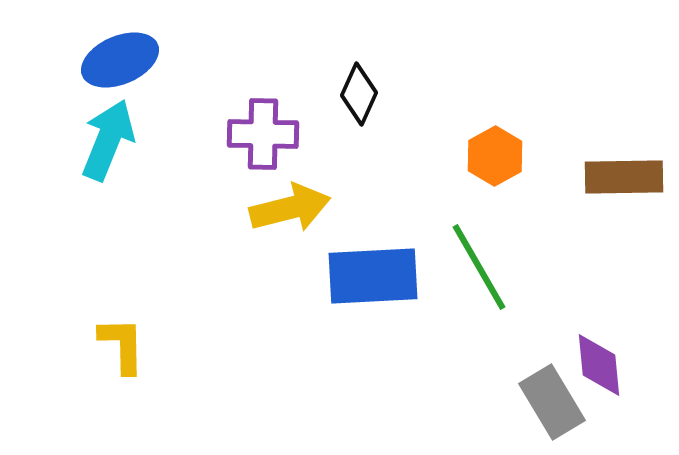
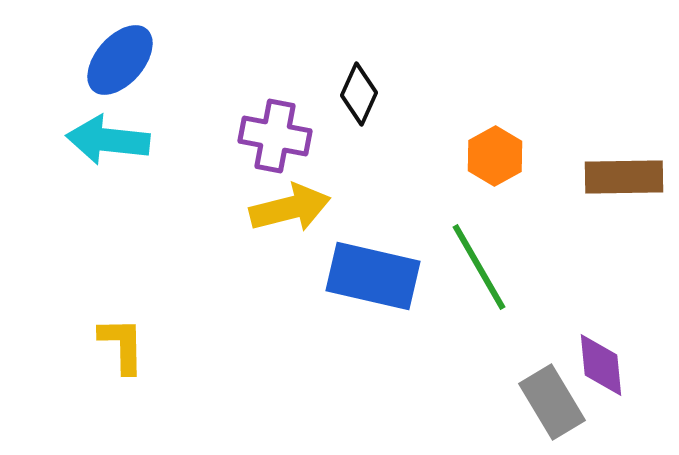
blue ellipse: rotated 26 degrees counterclockwise
purple cross: moved 12 px right, 2 px down; rotated 10 degrees clockwise
cyan arrow: rotated 106 degrees counterclockwise
blue rectangle: rotated 16 degrees clockwise
purple diamond: moved 2 px right
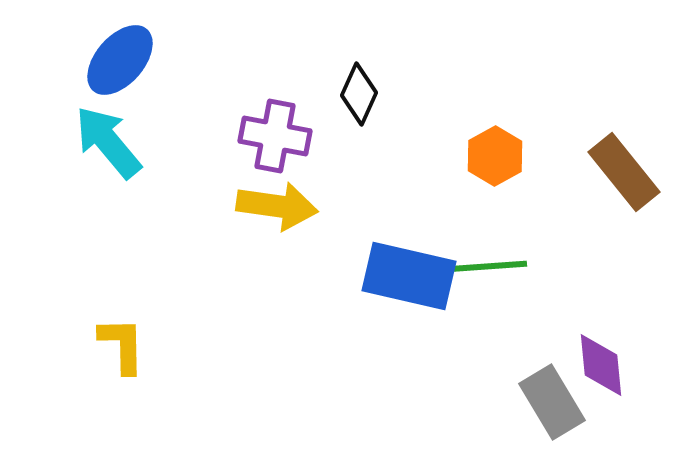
cyan arrow: moved 2 px down; rotated 44 degrees clockwise
brown rectangle: moved 5 px up; rotated 52 degrees clockwise
yellow arrow: moved 13 px left, 2 px up; rotated 22 degrees clockwise
green line: rotated 64 degrees counterclockwise
blue rectangle: moved 36 px right
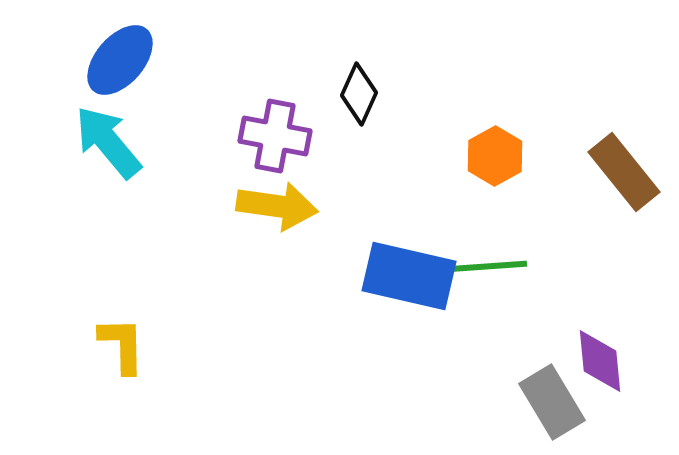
purple diamond: moved 1 px left, 4 px up
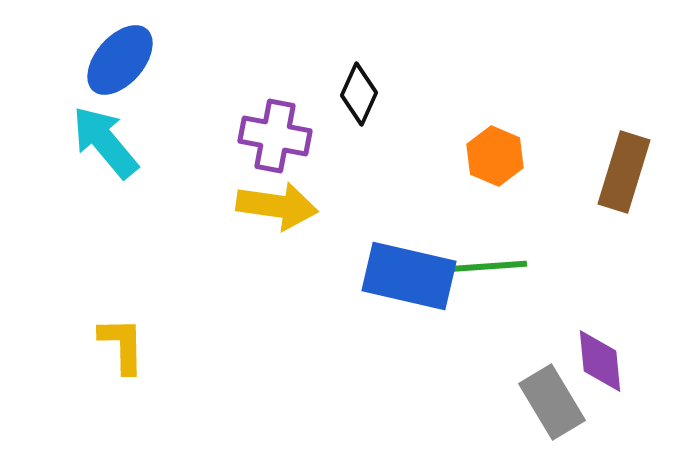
cyan arrow: moved 3 px left
orange hexagon: rotated 8 degrees counterclockwise
brown rectangle: rotated 56 degrees clockwise
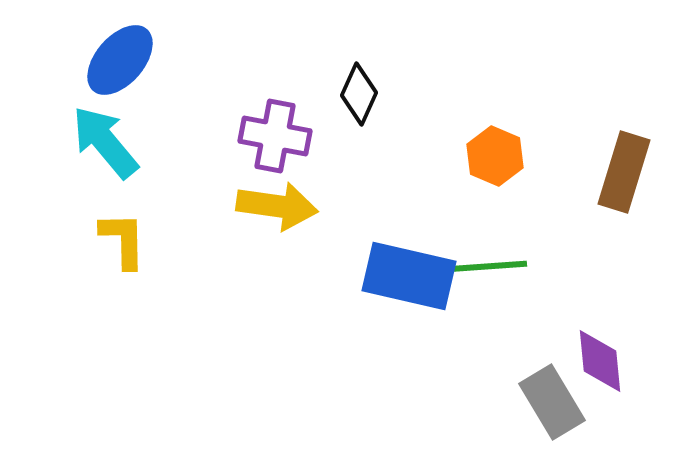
yellow L-shape: moved 1 px right, 105 px up
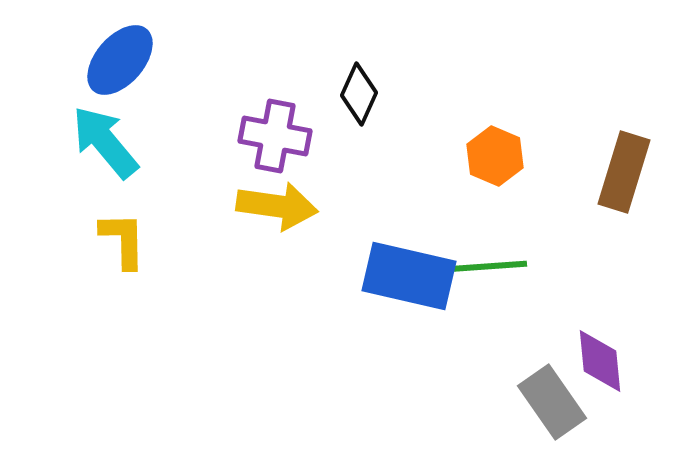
gray rectangle: rotated 4 degrees counterclockwise
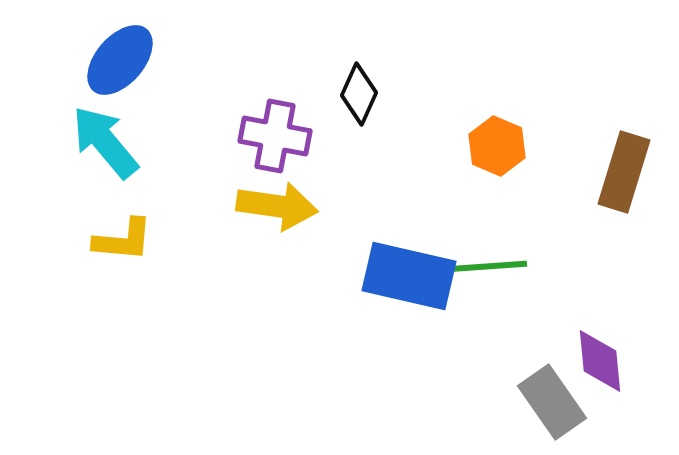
orange hexagon: moved 2 px right, 10 px up
yellow L-shape: rotated 96 degrees clockwise
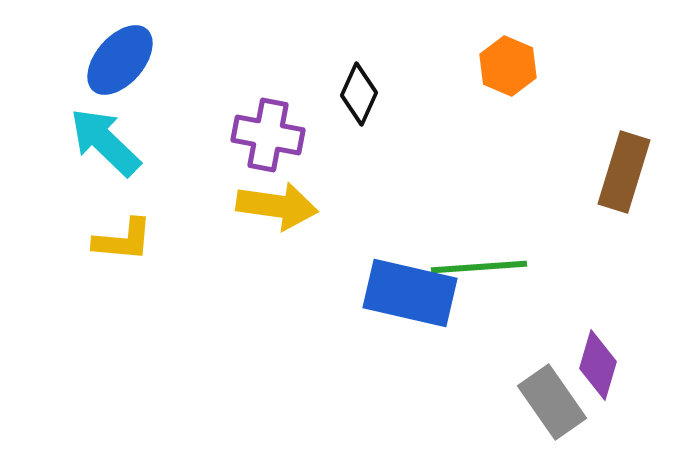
purple cross: moved 7 px left, 1 px up
cyan arrow: rotated 6 degrees counterclockwise
orange hexagon: moved 11 px right, 80 px up
blue rectangle: moved 1 px right, 17 px down
purple diamond: moved 2 px left, 4 px down; rotated 22 degrees clockwise
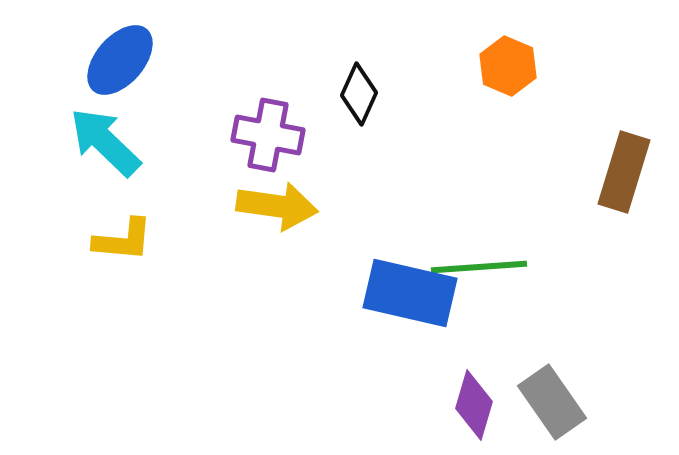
purple diamond: moved 124 px left, 40 px down
